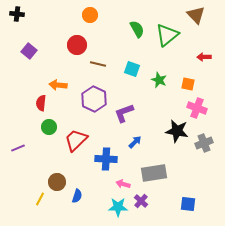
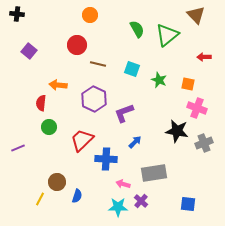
red trapezoid: moved 6 px right
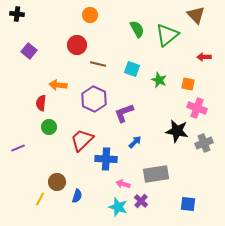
gray rectangle: moved 2 px right, 1 px down
cyan star: rotated 18 degrees clockwise
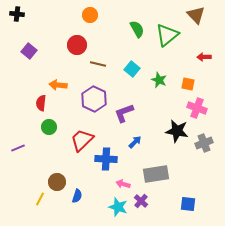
cyan square: rotated 21 degrees clockwise
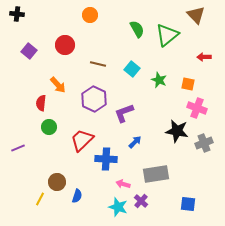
red circle: moved 12 px left
orange arrow: rotated 138 degrees counterclockwise
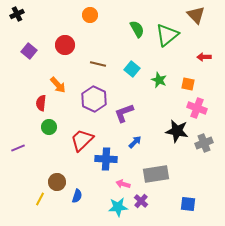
black cross: rotated 32 degrees counterclockwise
cyan star: rotated 24 degrees counterclockwise
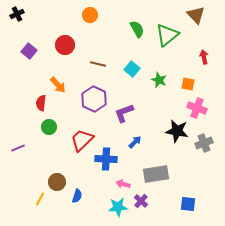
red arrow: rotated 80 degrees clockwise
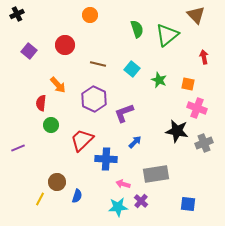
green semicircle: rotated 12 degrees clockwise
green circle: moved 2 px right, 2 px up
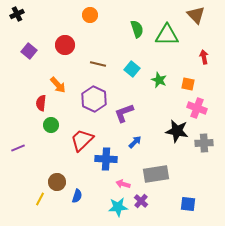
green triangle: rotated 40 degrees clockwise
gray cross: rotated 18 degrees clockwise
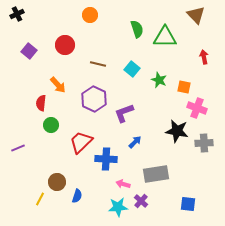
green triangle: moved 2 px left, 2 px down
orange square: moved 4 px left, 3 px down
red trapezoid: moved 1 px left, 2 px down
